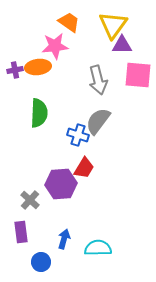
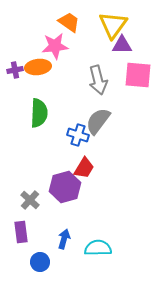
purple hexagon: moved 4 px right, 3 px down; rotated 12 degrees counterclockwise
blue circle: moved 1 px left
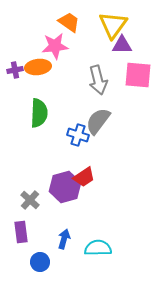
red trapezoid: moved 9 px down; rotated 25 degrees clockwise
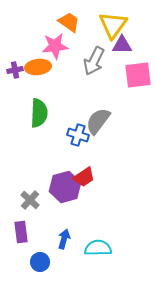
pink square: rotated 12 degrees counterclockwise
gray arrow: moved 4 px left, 19 px up; rotated 40 degrees clockwise
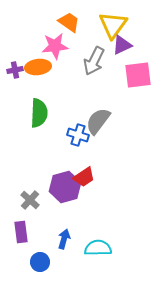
purple triangle: rotated 25 degrees counterclockwise
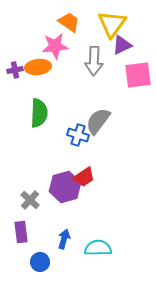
yellow triangle: moved 1 px left, 1 px up
gray arrow: rotated 24 degrees counterclockwise
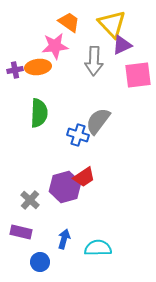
yellow triangle: rotated 20 degrees counterclockwise
purple rectangle: rotated 70 degrees counterclockwise
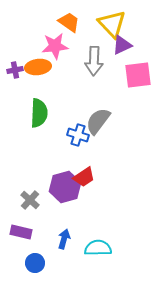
blue circle: moved 5 px left, 1 px down
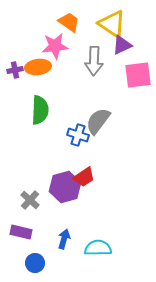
yellow triangle: rotated 12 degrees counterclockwise
green semicircle: moved 1 px right, 3 px up
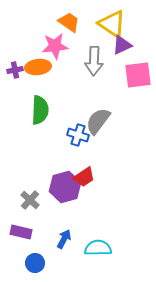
blue arrow: rotated 12 degrees clockwise
